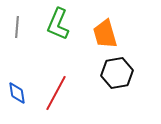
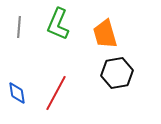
gray line: moved 2 px right
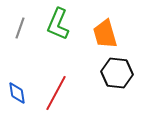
gray line: moved 1 px right, 1 px down; rotated 15 degrees clockwise
black hexagon: rotated 16 degrees clockwise
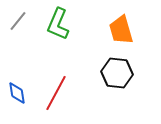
gray line: moved 2 px left, 7 px up; rotated 20 degrees clockwise
orange trapezoid: moved 16 px right, 4 px up
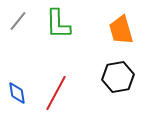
green L-shape: rotated 24 degrees counterclockwise
black hexagon: moved 1 px right, 4 px down; rotated 16 degrees counterclockwise
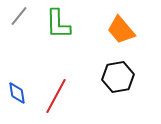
gray line: moved 1 px right, 5 px up
orange trapezoid: rotated 24 degrees counterclockwise
red line: moved 3 px down
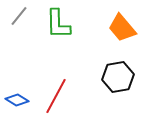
orange trapezoid: moved 1 px right, 2 px up
blue diamond: moved 7 px down; rotated 50 degrees counterclockwise
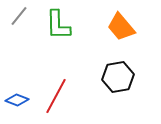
green L-shape: moved 1 px down
orange trapezoid: moved 1 px left, 1 px up
blue diamond: rotated 10 degrees counterclockwise
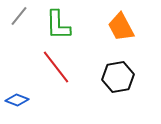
orange trapezoid: rotated 12 degrees clockwise
red line: moved 29 px up; rotated 66 degrees counterclockwise
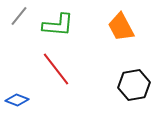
green L-shape: rotated 84 degrees counterclockwise
red line: moved 2 px down
black hexagon: moved 16 px right, 8 px down
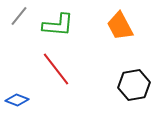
orange trapezoid: moved 1 px left, 1 px up
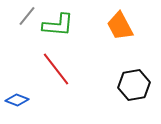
gray line: moved 8 px right
